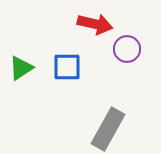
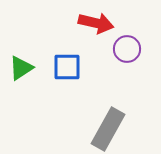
red arrow: moved 1 px right, 1 px up
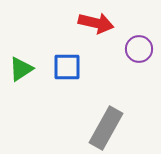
purple circle: moved 12 px right
green triangle: moved 1 px down
gray rectangle: moved 2 px left, 1 px up
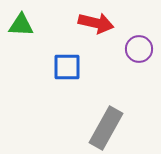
green triangle: moved 44 px up; rotated 36 degrees clockwise
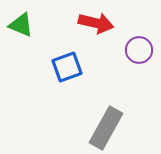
green triangle: rotated 20 degrees clockwise
purple circle: moved 1 px down
blue square: rotated 20 degrees counterclockwise
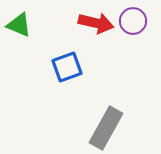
green triangle: moved 2 px left
purple circle: moved 6 px left, 29 px up
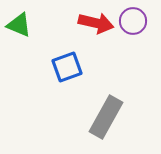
gray rectangle: moved 11 px up
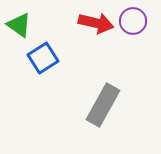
green triangle: rotated 12 degrees clockwise
blue square: moved 24 px left, 9 px up; rotated 12 degrees counterclockwise
gray rectangle: moved 3 px left, 12 px up
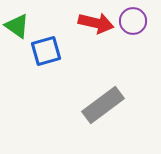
green triangle: moved 2 px left, 1 px down
blue square: moved 3 px right, 7 px up; rotated 16 degrees clockwise
gray rectangle: rotated 24 degrees clockwise
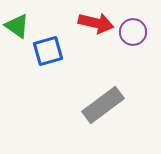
purple circle: moved 11 px down
blue square: moved 2 px right
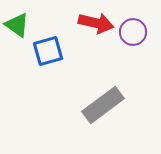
green triangle: moved 1 px up
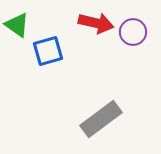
gray rectangle: moved 2 px left, 14 px down
